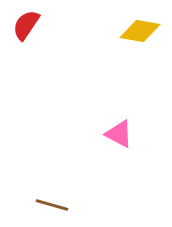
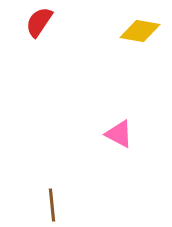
red semicircle: moved 13 px right, 3 px up
brown line: rotated 68 degrees clockwise
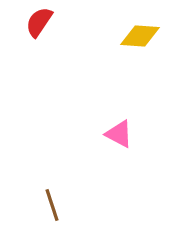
yellow diamond: moved 5 px down; rotated 6 degrees counterclockwise
brown line: rotated 12 degrees counterclockwise
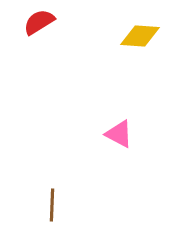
red semicircle: rotated 24 degrees clockwise
brown line: rotated 20 degrees clockwise
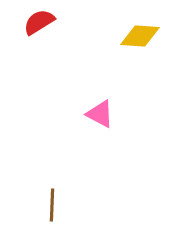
pink triangle: moved 19 px left, 20 px up
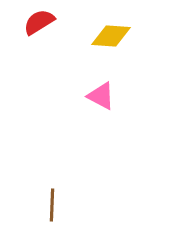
yellow diamond: moved 29 px left
pink triangle: moved 1 px right, 18 px up
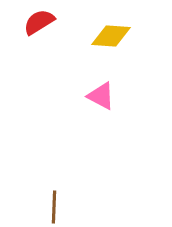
brown line: moved 2 px right, 2 px down
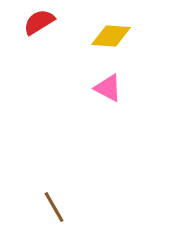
pink triangle: moved 7 px right, 8 px up
brown line: rotated 32 degrees counterclockwise
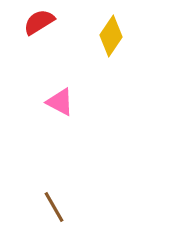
yellow diamond: rotated 60 degrees counterclockwise
pink triangle: moved 48 px left, 14 px down
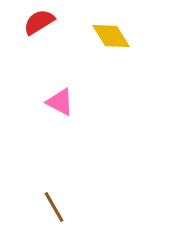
yellow diamond: rotated 66 degrees counterclockwise
